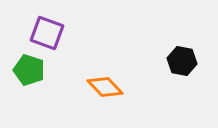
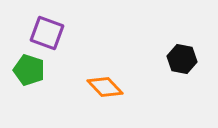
black hexagon: moved 2 px up
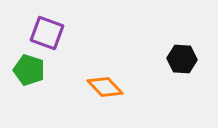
black hexagon: rotated 8 degrees counterclockwise
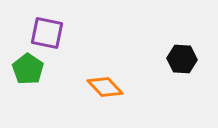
purple square: rotated 8 degrees counterclockwise
green pentagon: moved 1 px left, 1 px up; rotated 16 degrees clockwise
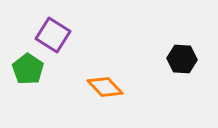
purple square: moved 6 px right, 2 px down; rotated 20 degrees clockwise
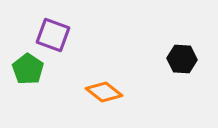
purple square: rotated 12 degrees counterclockwise
orange diamond: moved 1 px left, 5 px down; rotated 9 degrees counterclockwise
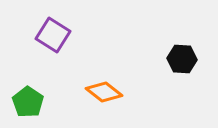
purple square: rotated 12 degrees clockwise
green pentagon: moved 33 px down
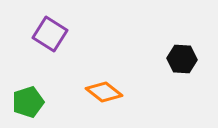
purple square: moved 3 px left, 1 px up
green pentagon: rotated 20 degrees clockwise
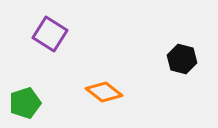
black hexagon: rotated 12 degrees clockwise
green pentagon: moved 3 px left, 1 px down
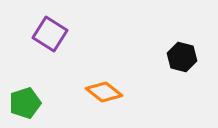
black hexagon: moved 2 px up
